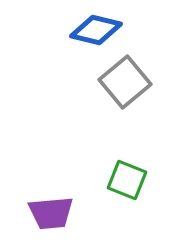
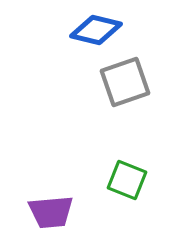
gray square: rotated 21 degrees clockwise
purple trapezoid: moved 1 px up
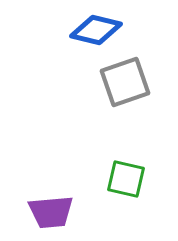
green square: moved 1 px left, 1 px up; rotated 9 degrees counterclockwise
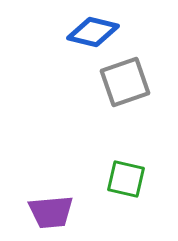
blue diamond: moved 3 px left, 2 px down
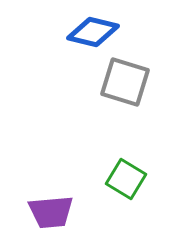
gray square: rotated 36 degrees clockwise
green square: rotated 18 degrees clockwise
